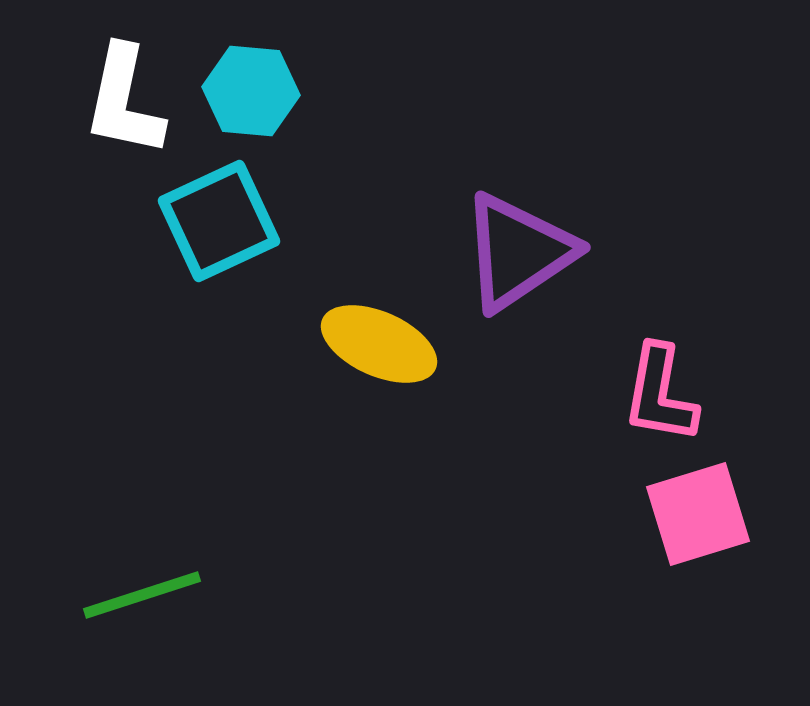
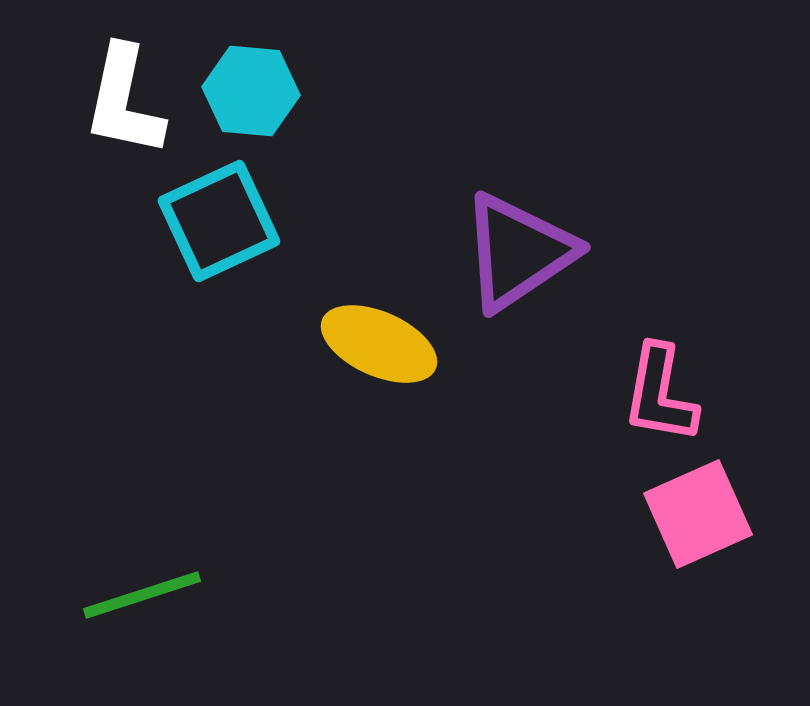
pink square: rotated 7 degrees counterclockwise
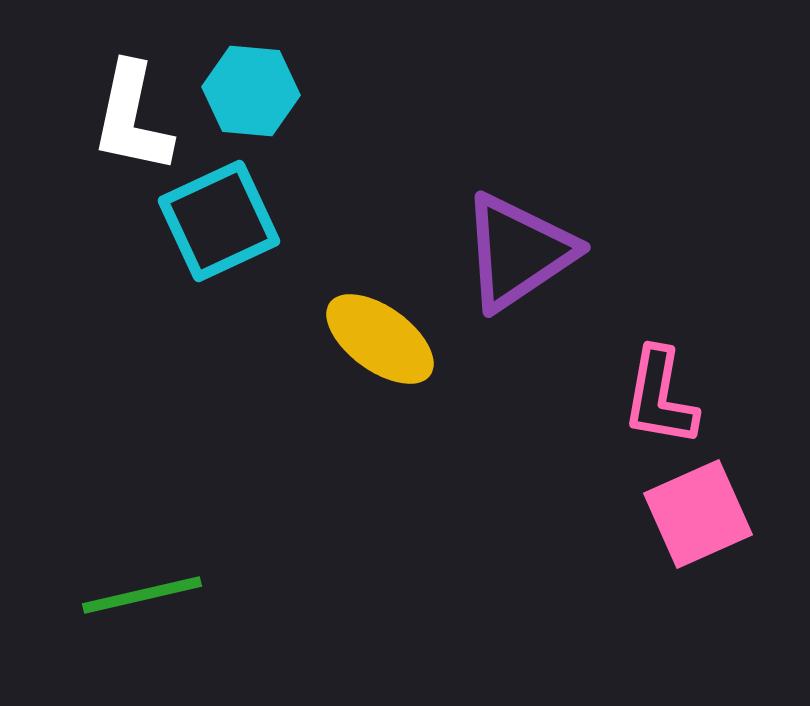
white L-shape: moved 8 px right, 17 px down
yellow ellipse: moved 1 px right, 5 px up; rotated 12 degrees clockwise
pink L-shape: moved 3 px down
green line: rotated 5 degrees clockwise
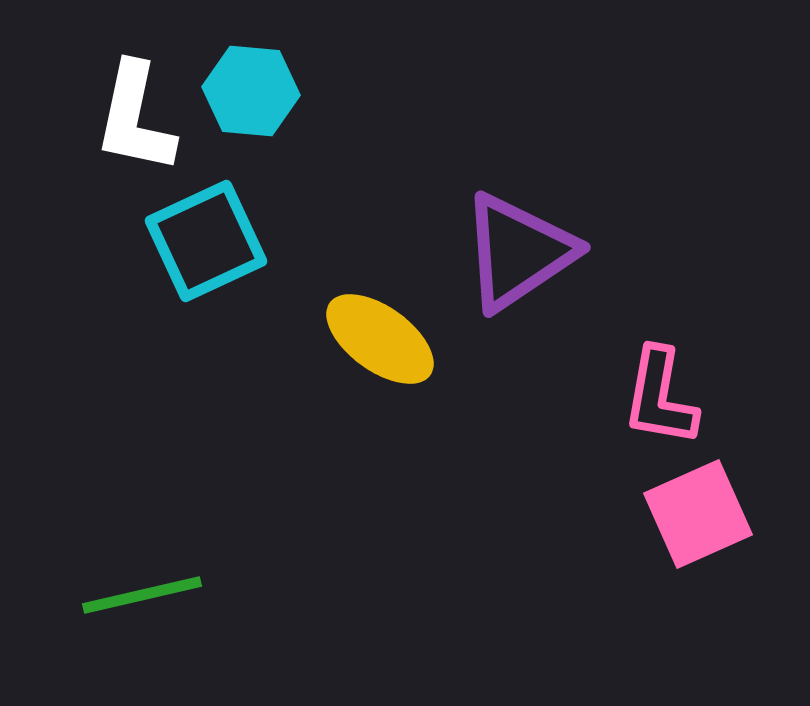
white L-shape: moved 3 px right
cyan square: moved 13 px left, 20 px down
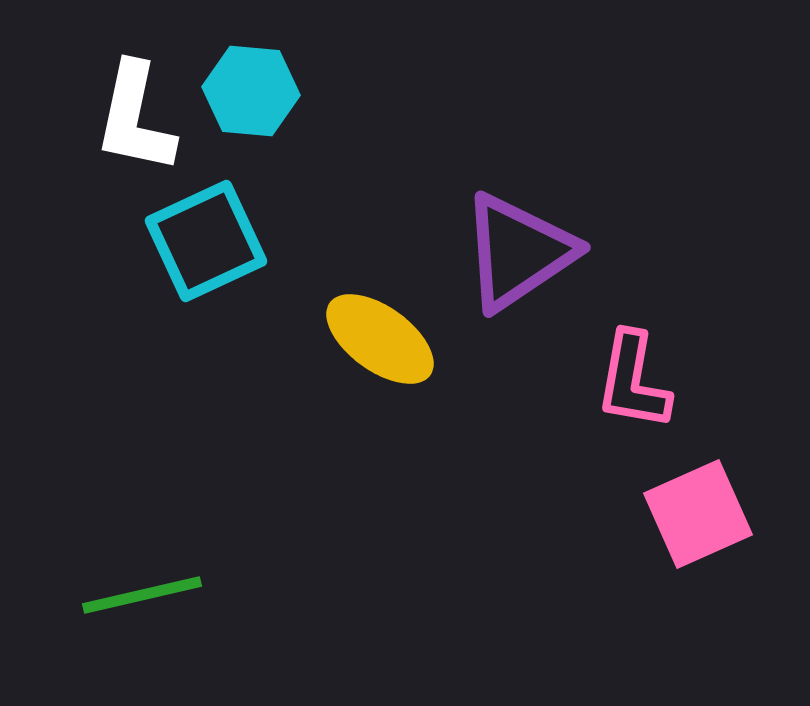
pink L-shape: moved 27 px left, 16 px up
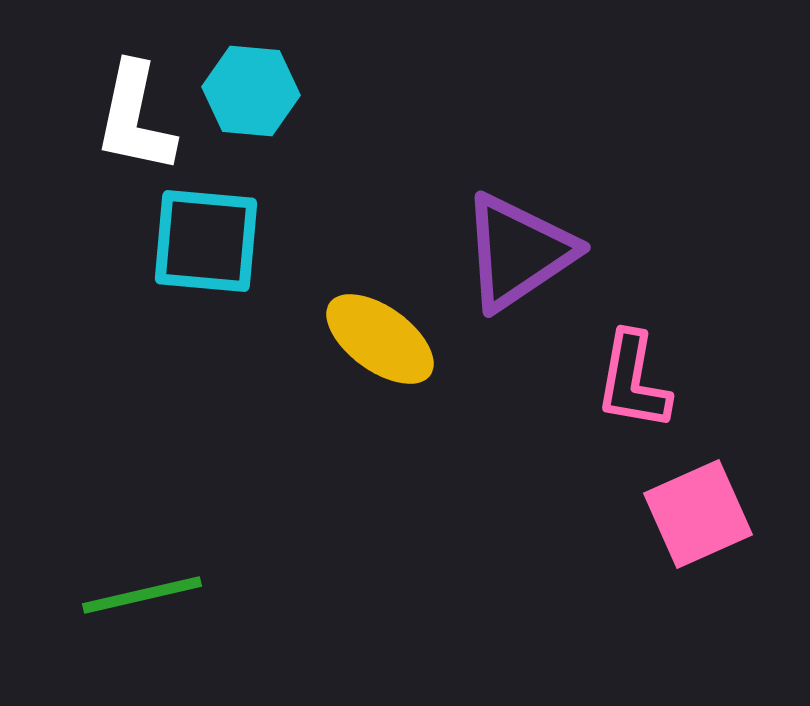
cyan square: rotated 30 degrees clockwise
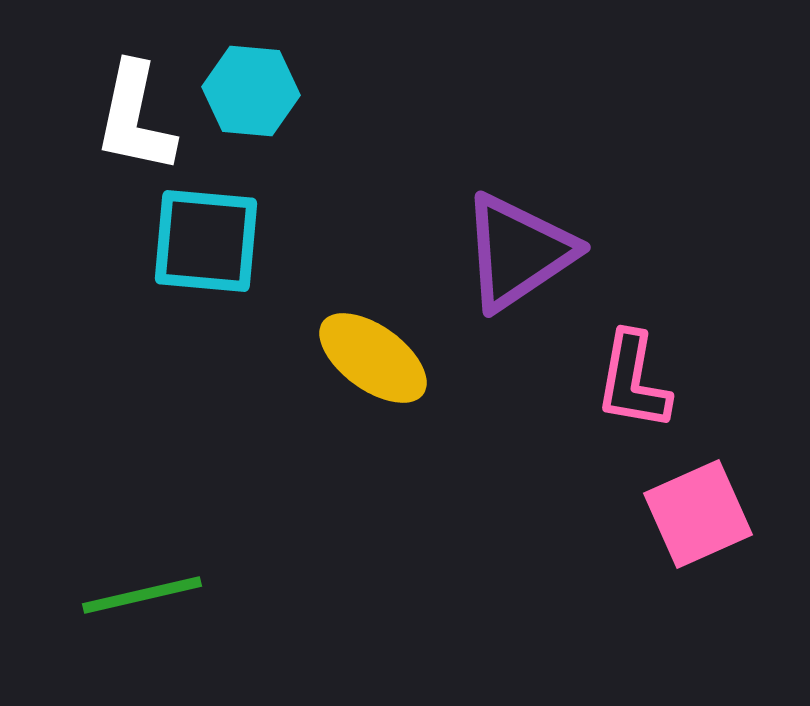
yellow ellipse: moved 7 px left, 19 px down
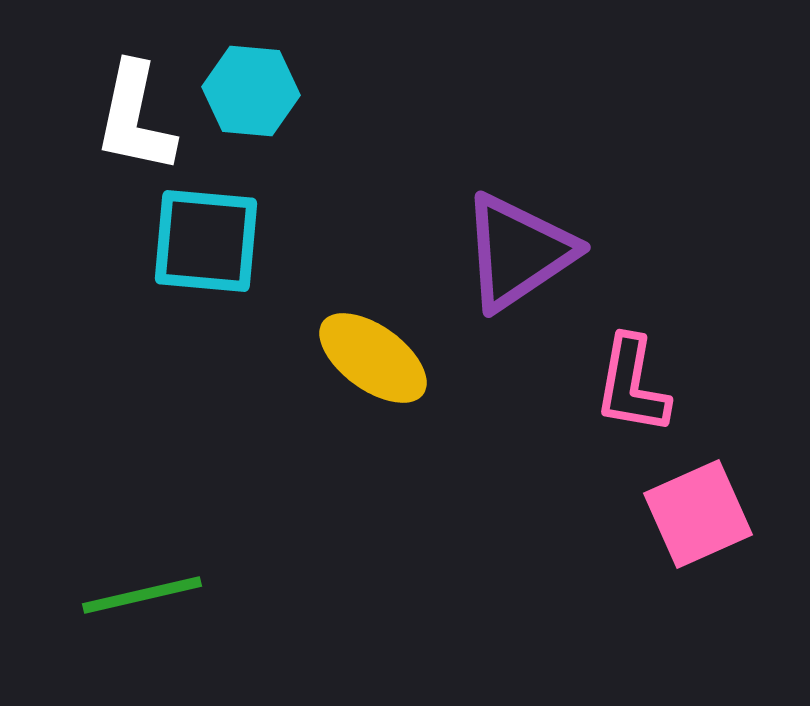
pink L-shape: moved 1 px left, 4 px down
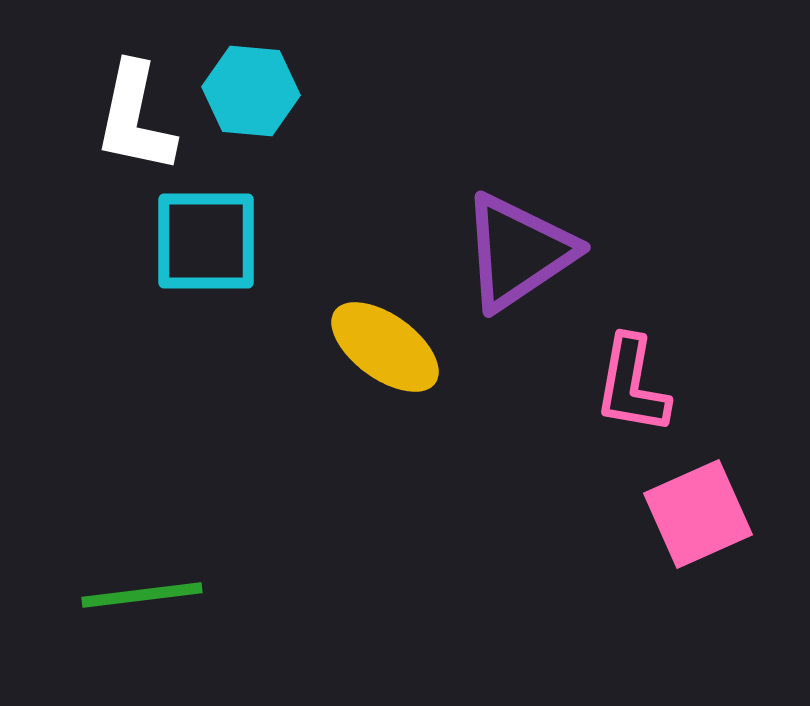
cyan square: rotated 5 degrees counterclockwise
yellow ellipse: moved 12 px right, 11 px up
green line: rotated 6 degrees clockwise
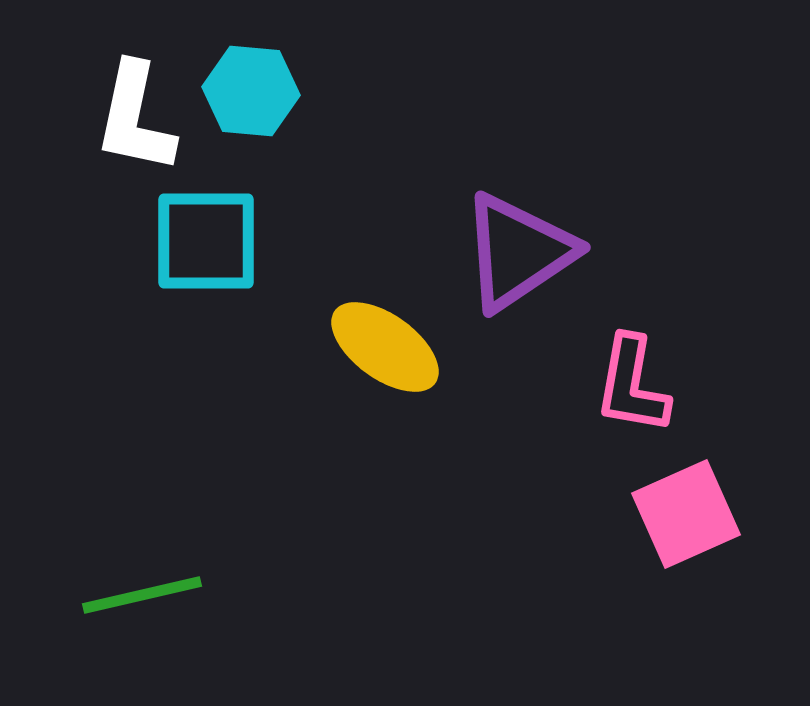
pink square: moved 12 px left
green line: rotated 6 degrees counterclockwise
